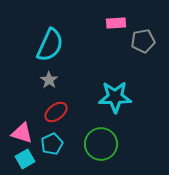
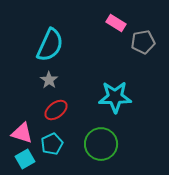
pink rectangle: rotated 36 degrees clockwise
gray pentagon: moved 1 px down
red ellipse: moved 2 px up
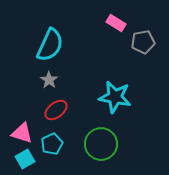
cyan star: rotated 12 degrees clockwise
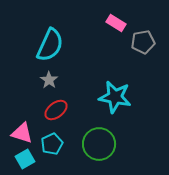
green circle: moved 2 px left
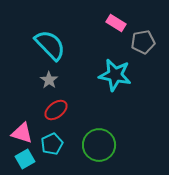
cyan semicircle: rotated 68 degrees counterclockwise
cyan star: moved 22 px up
green circle: moved 1 px down
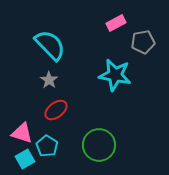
pink rectangle: rotated 60 degrees counterclockwise
cyan pentagon: moved 5 px left, 2 px down; rotated 15 degrees counterclockwise
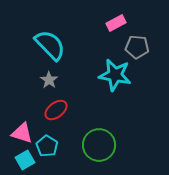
gray pentagon: moved 6 px left, 5 px down; rotated 15 degrees clockwise
cyan square: moved 1 px down
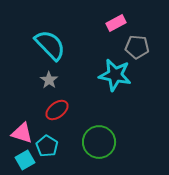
red ellipse: moved 1 px right
green circle: moved 3 px up
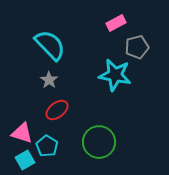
gray pentagon: rotated 20 degrees counterclockwise
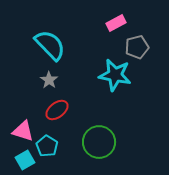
pink triangle: moved 1 px right, 2 px up
